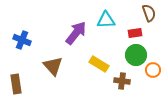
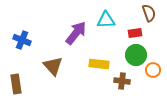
yellow rectangle: rotated 24 degrees counterclockwise
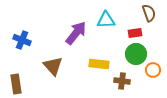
green circle: moved 1 px up
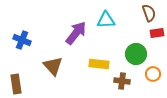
red rectangle: moved 22 px right
orange circle: moved 4 px down
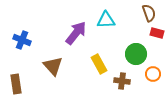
red rectangle: rotated 24 degrees clockwise
yellow rectangle: rotated 54 degrees clockwise
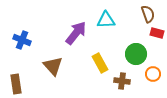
brown semicircle: moved 1 px left, 1 px down
yellow rectangle: moved 1 px right, 1 px up
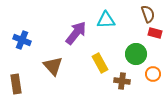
red rectangle: moved 2 px left
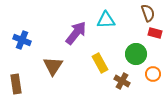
brown semicircle: moved 1 px up
brown triangle: rotated 15 degrees clockwise
brown cross: rotated 21 degrees clockwise
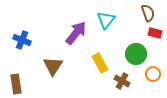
cyan triangle: rotated 48 degrees counterclockwise
